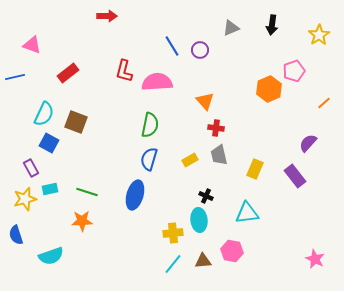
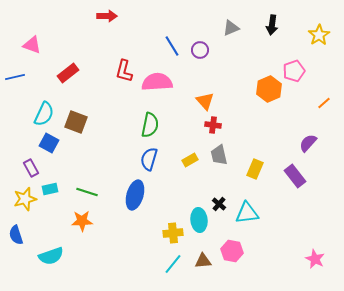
red cross at (216, 128): moved 3 px left, 3 px up
black cross at (206, 196): moved 13 px right, 8 px down; rotated 16 degrees clockwise
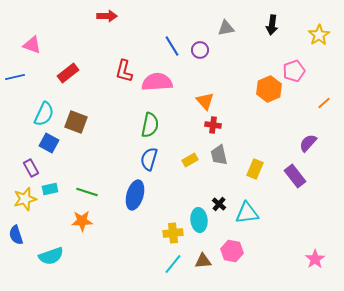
gray triangle at (231, 28): moved 5 px left; rotated 12 degrees clockwise
pink star at (315, 259): rotated 12 degrees clockwise
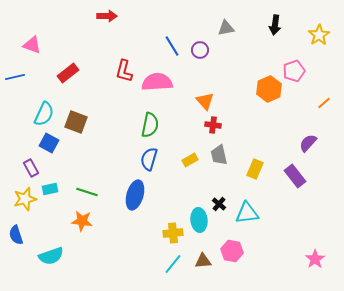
black arrow at (272, 25): moved 3 px right
orange star at (82, 221): rotated 10 degrees clockwise
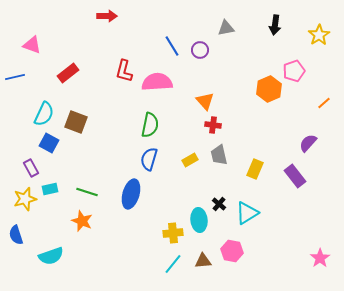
blue ellipse at (135, 195): moved 4 px left, 1 px up
cyan triangle at (247, 213): rotated 25 degrees counterclockwise
orange star at (82, 221): rotated 15 degrees clockwise
pink star at (315, 259): moved 5 px right, 1 px up
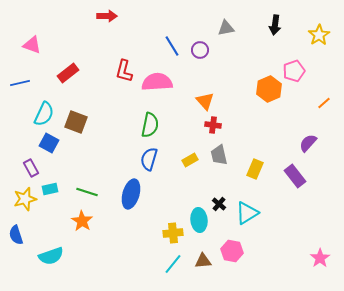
blue line at (15, 77): moved 5 px right, 6 px down
orange star at (82, 221): rotated 10 degrees clockwise
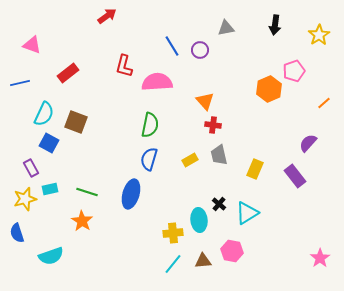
red arrow at (107, 16): rotated 36 degrees counterclockwise
red L-shape at (124, 71): moved 5 px up
blue semicircle at (16, 235): moved 1 px right, 2 px up
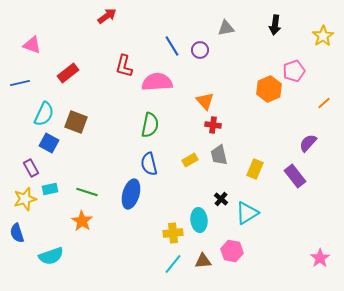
yellow star at (319, 35): moved 4 px right, 1 px down
blue semicircle at (149, 159): moved 5 px down; rotated 30 degrees counterclockwise
black cross at (219, 204): moved 2 px right, 5 px up
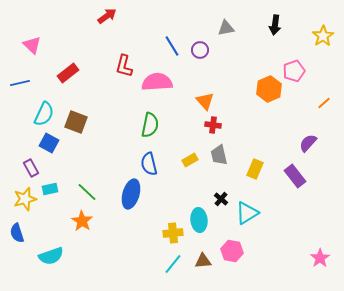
pink triangle at (32, 45): rotated 24 degrees clockwise
green line at (87, 192): rotated 25 degrees clockwise
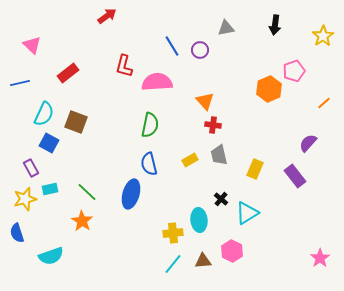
pink hexagon at (232, 251): rotated 15 degrees clockwise
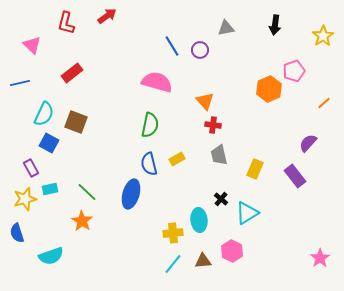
red L-shape at (124, 66): moved 58 px left, 43 px up
red rectangle at (68, 73): moved 4 px right
pink semicircle at (157, 82): rotated 20 degrees clockwise
yellow rectangle at (190, 160): moved 13 px left, 1 px up
